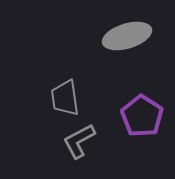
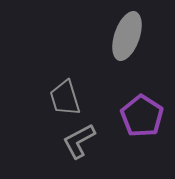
gray ellipse: rotated 54 degrees counterclockwise
gray trapezoid: rotated 9 degrees counterclockwise
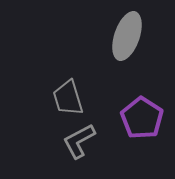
gray trapezoid: moved 3 px right
purple pentagon: moved 2 px down
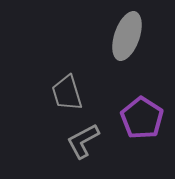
gray trapezoid: moved 1 px left, 5 px up
gray L-shape: moved 4 px right
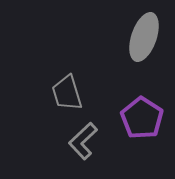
gray ellipse: moved 17 px right, 1 px down
gray L-shape: rotated 15 degrees counterclockwise
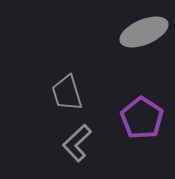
gray ellipse: moved 5 px up; rotated 48 degrees clockwise
gray L-shape: moved 6 px left, 2 px down
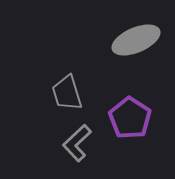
gray ellipse: moved 8 px left, 8 px down
purple pentagon: moved 12 px left
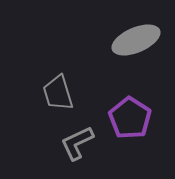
gray trapezoid: moved 9 px left
gray L-shape: rotated 18 degrees clockwise
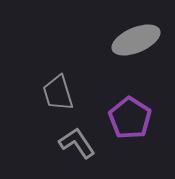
gray L-shape: rotated 81 degrees clockwise
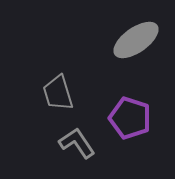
gray ellipse: rotated 12 degrees counterclockwise
purple pentagon: rotated 15 degrees counterclockwise
